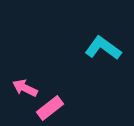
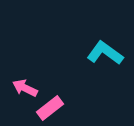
cyan L-shape: moved 2 px right, 5 px down
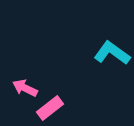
cyan L-shape: moved 7 px right
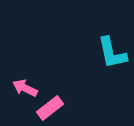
cyan L-shape: rotated 138 degrees counterclockwise
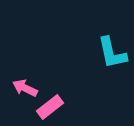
pink rectangle: moved 1 px up
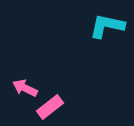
cyan L-shape: moved 5 px left, 27 px up; rotated 114 degrees clockwise
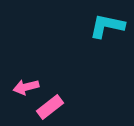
pink arrow: moved 1 px right, 1 px up; rotated 40 degrees counterclockwise
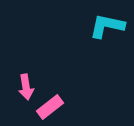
pink arrow: rotated 85 degrees counterclockwise
